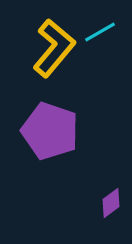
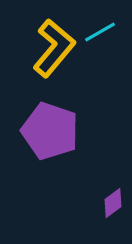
purple diamond: moved 2 px right
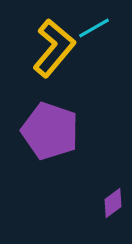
cyan line: moved 6 px left, 4 px up
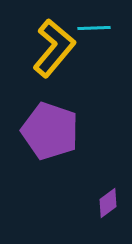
cyan line: rotated 28 degrees clockwise
purple diamond: moved 5 px left
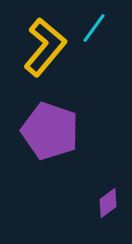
cyan line: rotated 52 degrees counterclockwise
yellow L-shape: moved 9 px left, 1 px up
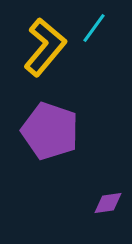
purple diamond: rotated 28 degrees clockwise
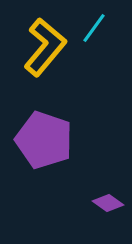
purple pentagon: moved 6 px left, 9 px down
purple diamond: rotated 44 degrees clockwise
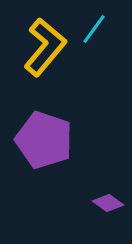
cyan line: moved 1 px down
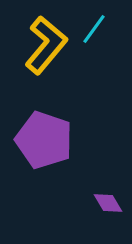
yellow L-shape: moved 1 px right, 2 px up
purple diamond: rotated 24 degrees clockwise
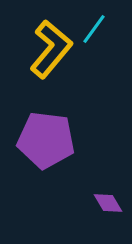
yellow L-shape: moved 5 px right, 4 px down
purple pentagon: moved 2 px right; rotated 12 degrees counterclockwise
